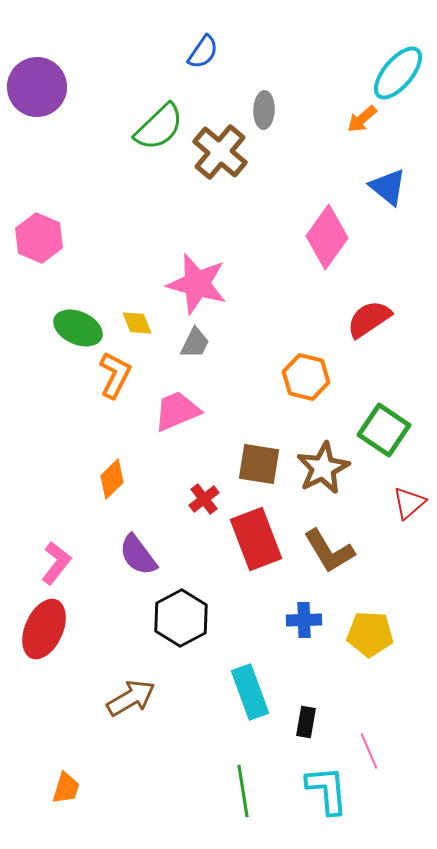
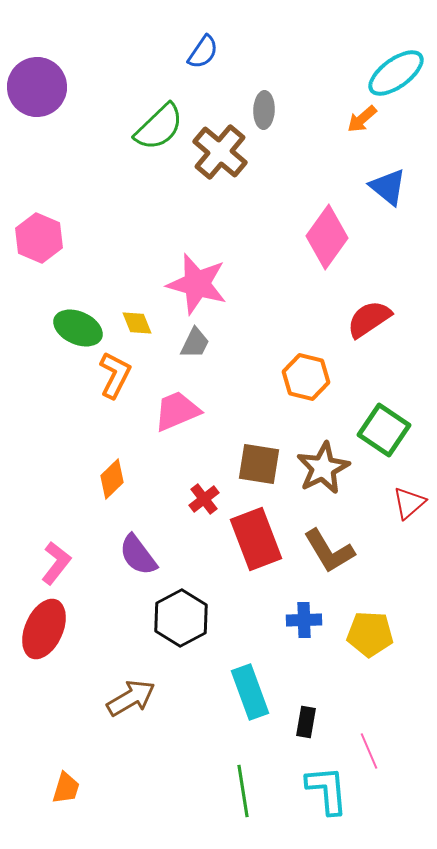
cyan ellipse: moved 2 px left; rotated 14 degrees clockwise
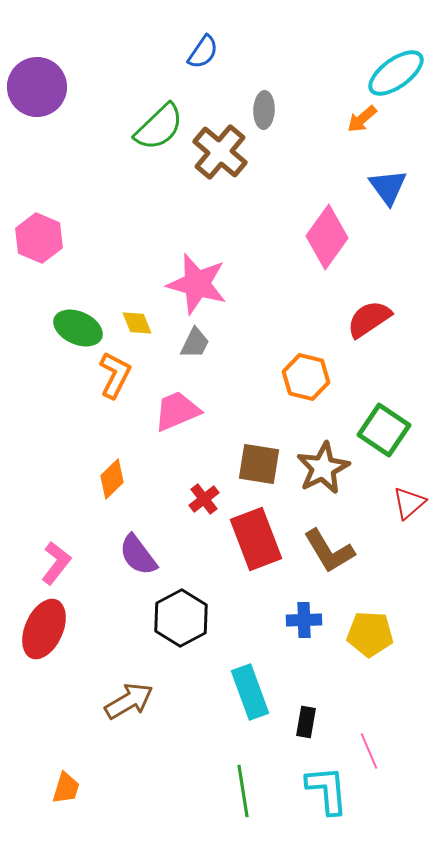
blue triangle: rotated 15 degrees clockwise
brown arrow: moved 2 px left, 3 px down
